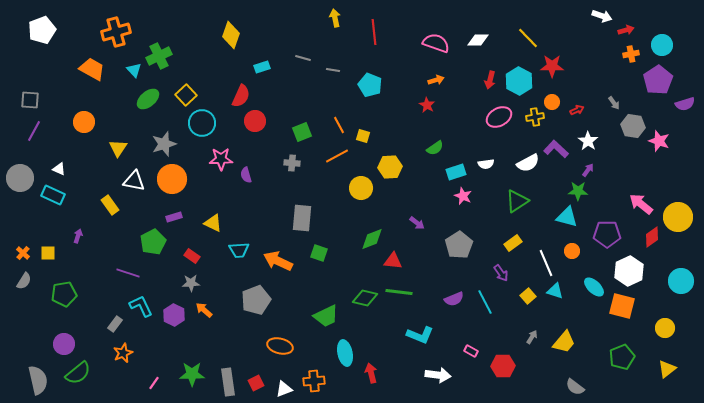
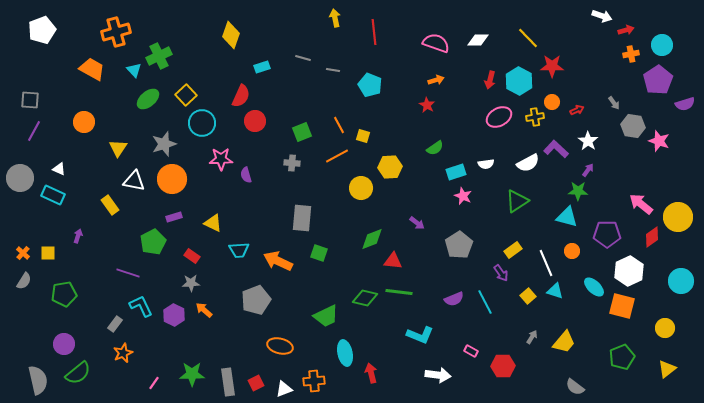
yellow rectangle at (513, 243): moved 7 px down
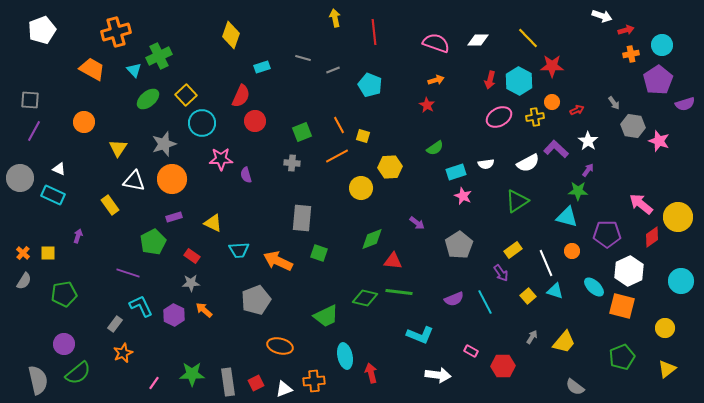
gray line at (333, 70): rotated 32 degrees counterclockwise
cyan ellipse at (345, 353): moved 3 px down
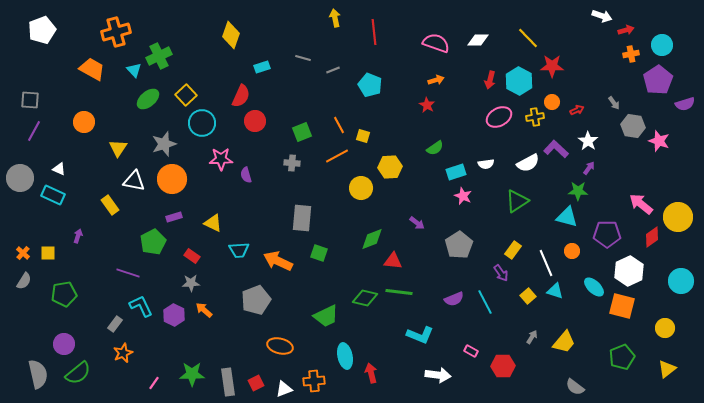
purple arrow at (588, 170): moved 1 px right, 2 px up
yellow rectangle at (513, 250): rotated 18 degrees counterclockwise
gray semicircle at (38, 380): moved 6 px up
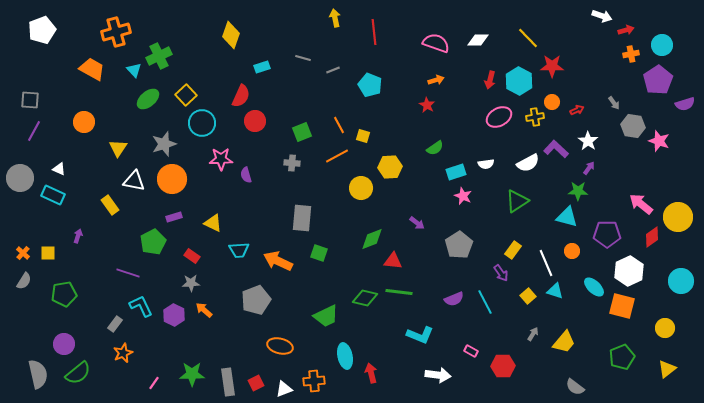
gray arrow at (532, 337): moved 1 px right, 3 px up
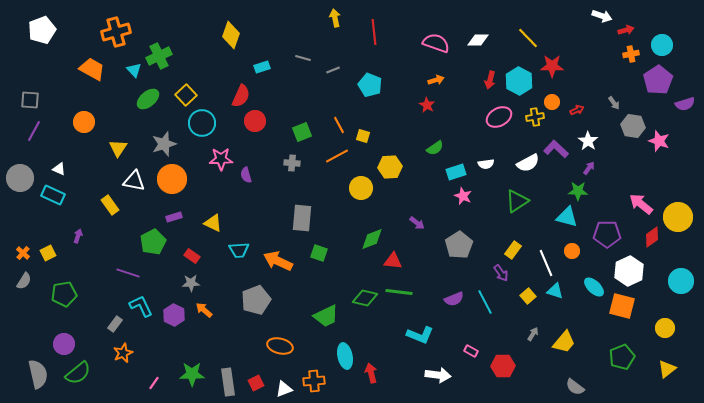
yellow square at (48, 253): rotated 28 degrees counterclockwise
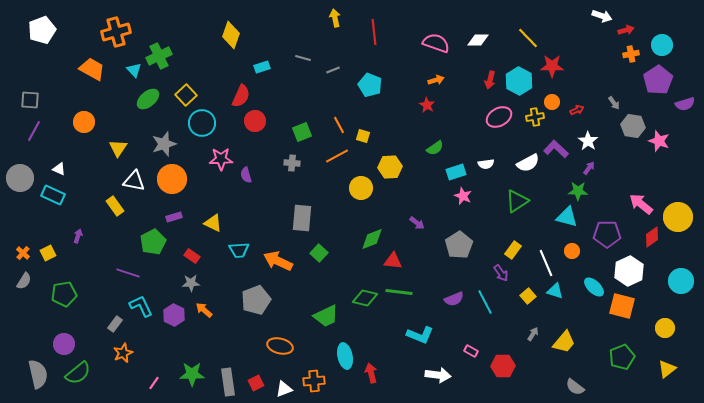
yellow rectangle at (110, 205): moved 5 px right, 1 px down
green square at (319, 253): rotated 24 degrees clockwise
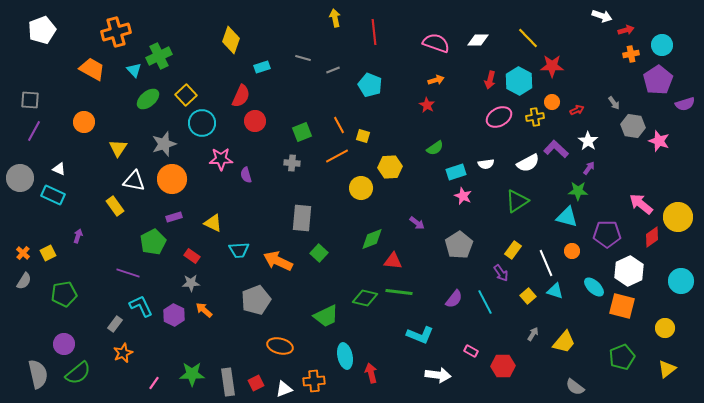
yellow diamond at (231, 35): moved 5 px down
purple semicircle at (454, 299): rotated 30 degrees counterclockwise
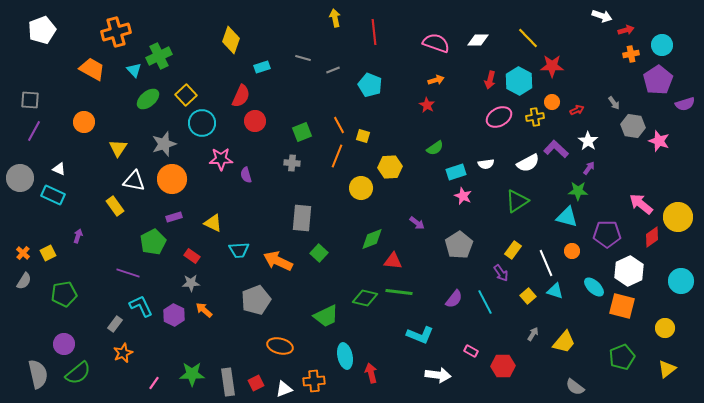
orange line at (337, 156): rotated 40 degrees counterclockwise
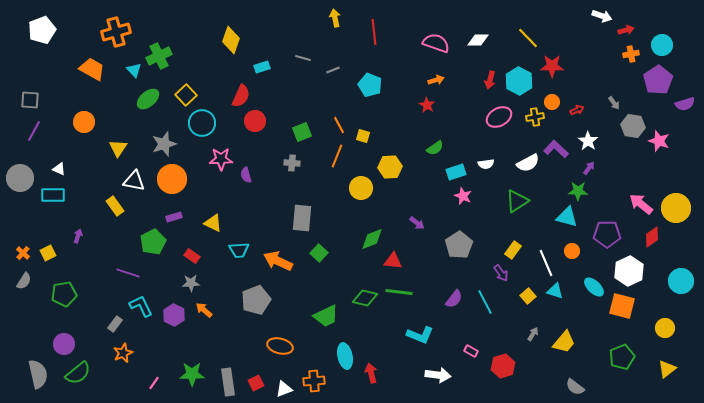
cyan rectangle at (53, 195): rotated 25 degrees counterclockwise
yellow circle at (678, 217): moved 2 px left, 9 px up
red hexagon at (503, 366): rotated 15 degrees counterclockwise
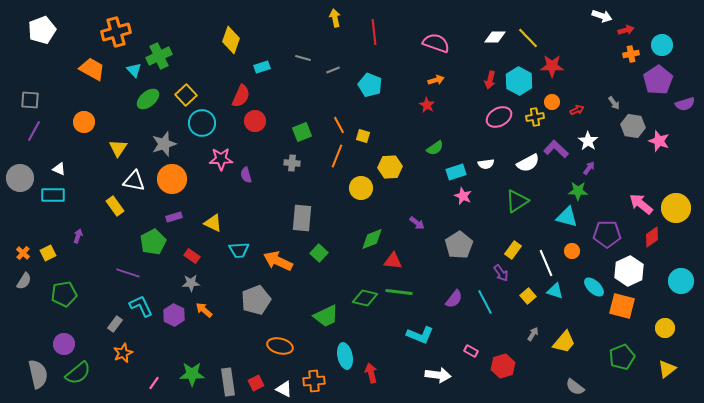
white diamond at (478, 40): moved 17 px right, 3 px up
white triangle at (284, 389): rotated 48 degrees clockwise
